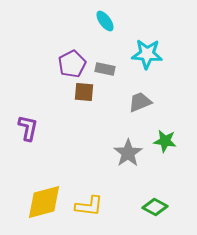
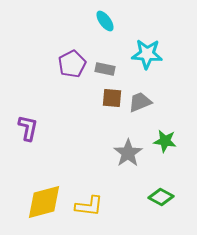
brown square: moved 28 px right, 6 px down
green diamond: moved 6 px right, 10 px up
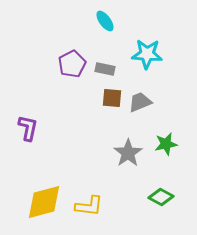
green star: moved 1 px right, 3 px down; rotated 20 degrees counterclockwise
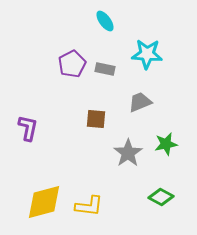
brown square: moved 16 px left, 21 px down
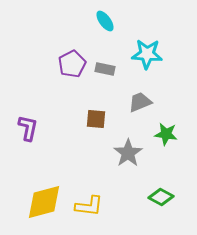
green star: moved 10 px up; rotated 20 degrees clockwise
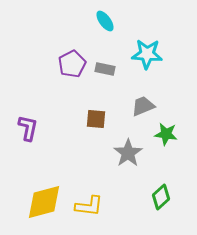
gray trapezoid: moved 3 px right, 4 px down
green diamond: rotated 70 degrees counterclockwise
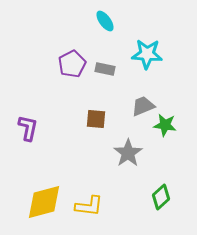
green star: moved 1 px left, 9 px up
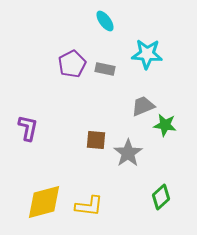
brown square: moved 21 px down
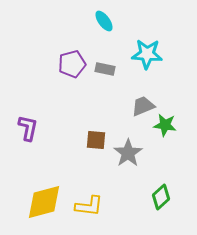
cyan ellipse: moved 1 px left
purple pentagon: rotated 12 degrees clockwise
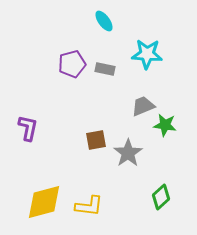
brown square: rotated 15 degrees counterclockwise
